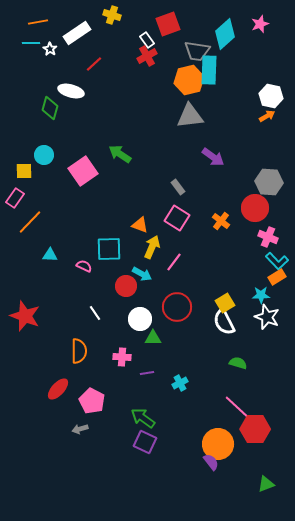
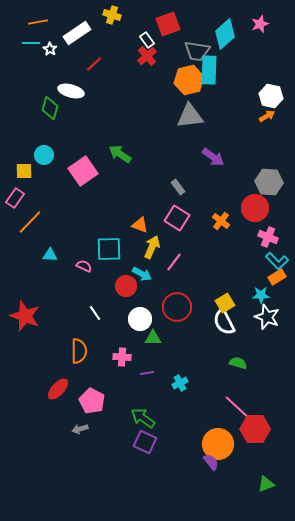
red cross at (147, 56): rotated 12 degrees counterclockwise
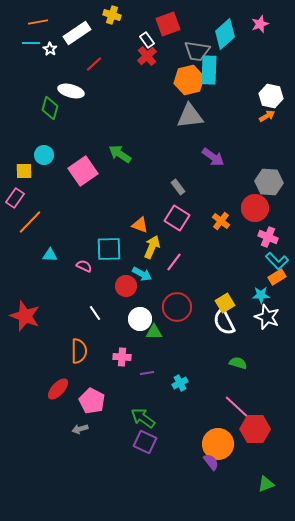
green triangle at (153, 338): moved 1 px right, 6 px up
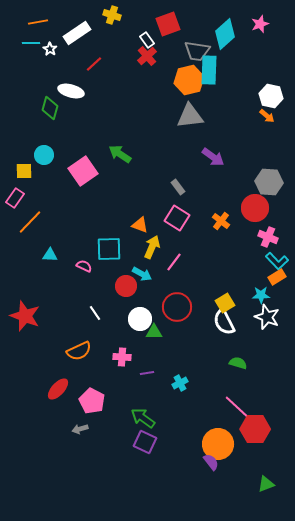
orange arrow at (267, 116): rotated 70 degrees clockwise
orange semicircle at (79, 351): rotated 65 degrees clockwise
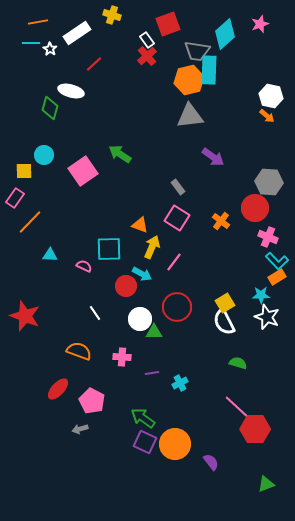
orange semicircle at (79, 351): rotated 135 degrees counterclockwise
purple line at (147, 373): moved 5 px right
orange circle at (218, 444): moved 43 px left
